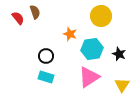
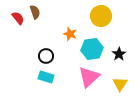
black star: rotated 16 degrees clockwise
pink triangle: rotated 10 degrees counterclockwise
yellow triangle: moved 2 px left, 1 px up
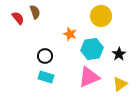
black circle: moved 1 px left
pink triangle: rotated 20 degrees clockwise
yellow triangle: rotated 21 degrees clockwise
